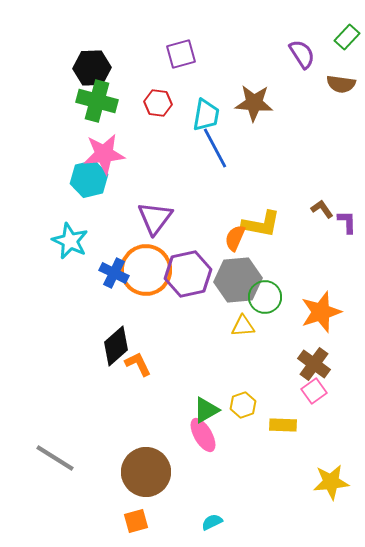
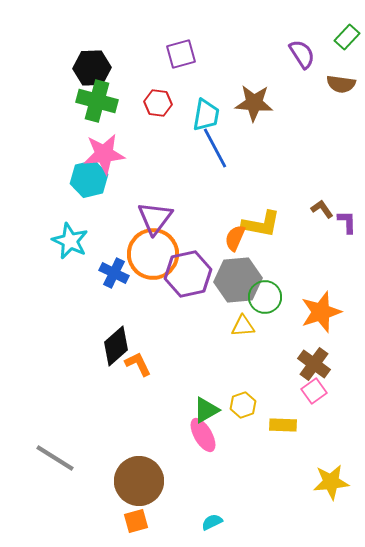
orange circle: moved 7 px right, 16 px up
brown circle: moved 7 px left, 9 px down
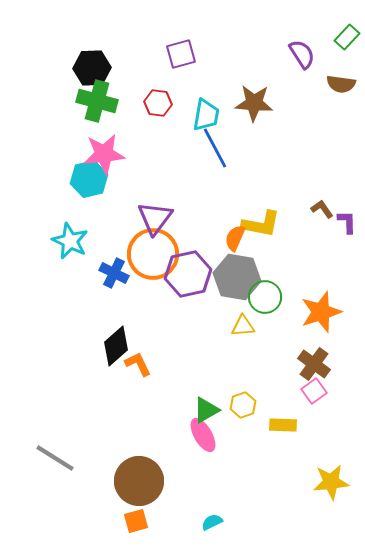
gray hexagon: moved 1 px left, 3 px up; rotated 15 degrees clockwise
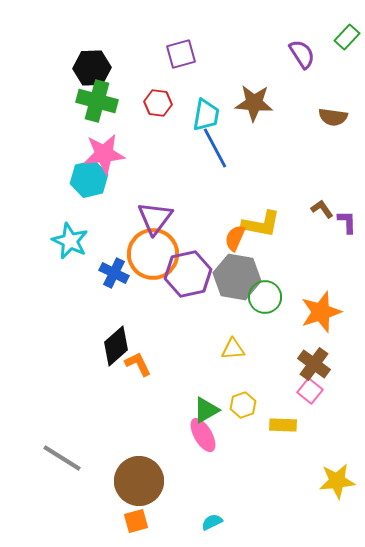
brown semicircle: moved 8 px left, 33 px down
yellow triangle: moved 10 px left, 23 px down
pink square: moved 4 px left; rotated 15 degrees counterclockwise
gray line: moved 7 px right
yellow star: moved 6 px right, 1 px up
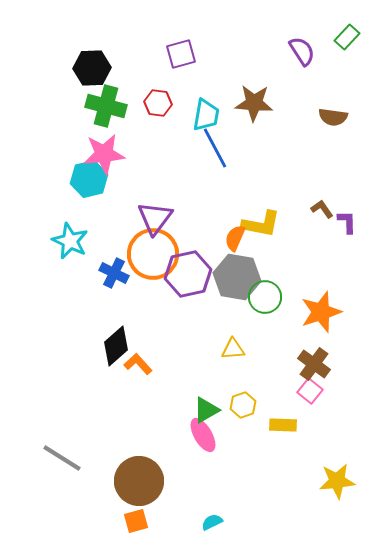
purple semicircle: moved 3 px up
green cross: moved 9 px right, 5 px down
orange L-shape: rotated 16 degrees counterclockwise
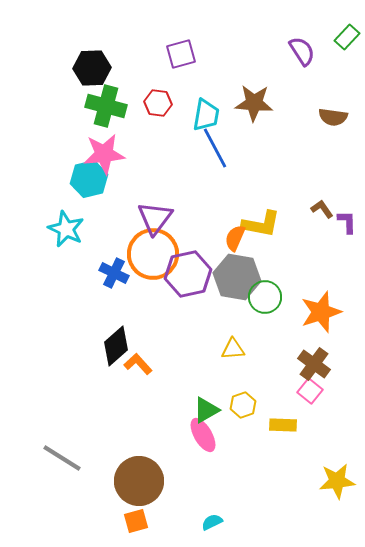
cyan star: moved 4 px left, 12 px up
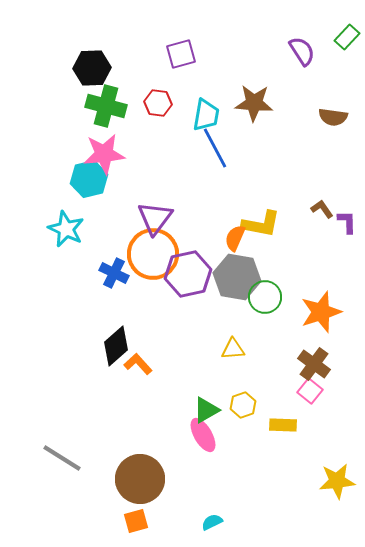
brown circle: moved 1 px right, 2 px up
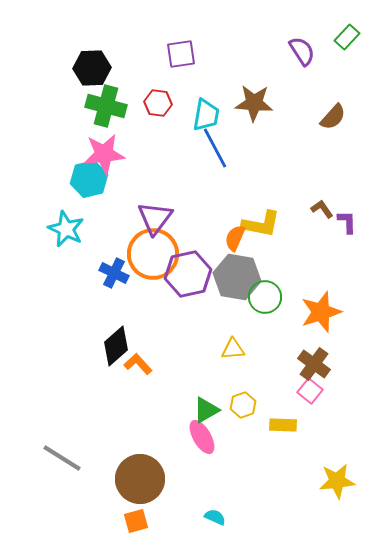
purple square: rotated 8 degrees clockwise
brown semicircle: rotated 56 degrees counterclockwise
pink ellipse: moved 1 px left, 2 px down
cyan semicircle: moved 3 px right, 5 px up; rotated 50 degrees clockwise
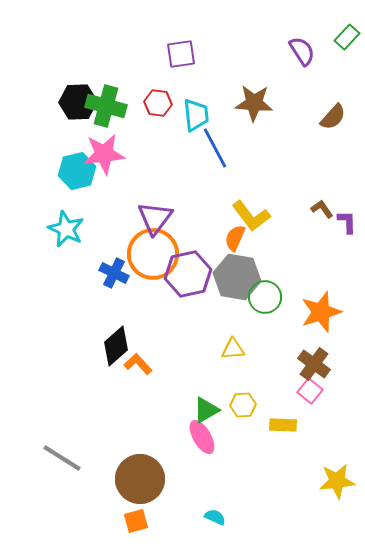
black hexagon: moved 14 px left, 34 px down
cyan trapezoid: moved 10 px left; rotated 16 degrees counterclockwise
cyan hexagon: moved 12 px left, 8 px up
yellow L-shape: moved 10 px left, 8 px up; rotated 42 degrees clockwise
yellow hexagon: rotated 15 degrees clockwise
